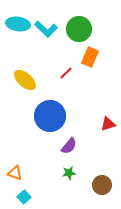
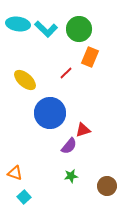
blue circle: moved 3 px up
red triangle: moved 25 px left, 6 px down
green star: moved 2 px right, 3 px down
brown circle: moved 5 px right, 1 px down
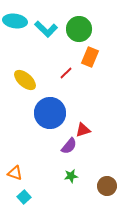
cyan ellipse: moved 3 px left, 3 px up
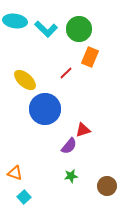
blue circle: moved 5 px left, 4 px up
